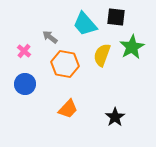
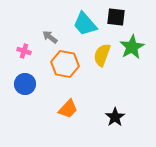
pink cross: rotated 24 degrees counterclockwise
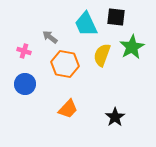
cyan trapezoid: moved 1 px right; rotated 16 degrees clockwise
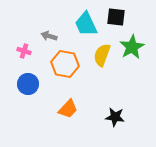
gray arrow: moved 1 px left, 1 px up; rotated 21 degrees counterclockwise
blue circle: moved 3 px right
black star: rotated 30 degrees counterclockwise
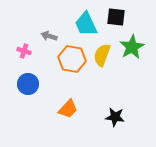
orange hexagon: moved 7 px right, 5 px up
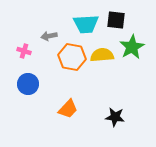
black square: moved 3 px down
cyan trapezoid: rotated 68 degrees counterclockwise
gray arrow: rotated 28 degrees counterclockwise
yellow semicircle: rotated 65 degrees clockwise
orange hexagon: moved 2 px up
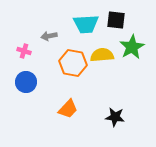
orange hexagon: moved 1 px right, 6 px down
blue circle: moved 2 px left, 2 px up
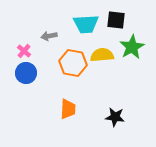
pink cross: rotated 24 degrees clockwise
blue circle: moved 9 px up
orange trapezoid: rotated 40 degrees counterclockwise
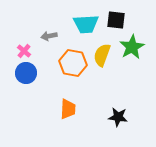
yellow semicircle: rotated 65 degrees counterclockwise
black star: moved 3 px right
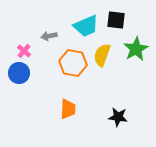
cyan trapezoid: moved 2 px down; rotated 20 degrees counterclockwise
green star: moved 4 px right, 2 px down
blue circle: moved 7 px left
